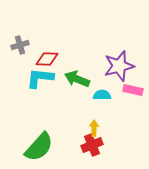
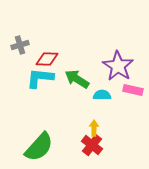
purple star: moved 1 px left; rotated 24 degrees counterclockwise
green arrow: rotated 10 degrees clockwise
red cross: rotated 30 degrees counterclockwise
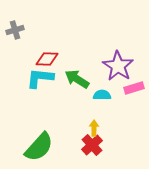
gray cross: moved 5 px left, 15 px up
pink rectangle: moved 1 px right, 2 px up; rotated 30 degrees counterclockwise
red cross: rotated 10 degrees clockwise
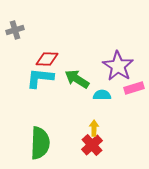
green semicircle: moved 1 px right, 4 px up; rotated 40 degrees counterclockwise
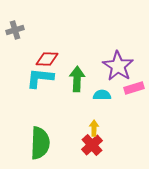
green arrow: rotated 60 degrees clockwise
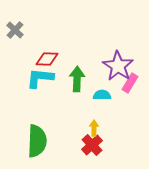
gray cross: rotated 30 degrees counterclockwise
pink rectangle: moved 4 px left, 5 px up; rotated 42 degrees counterclockwise
green semicircle: moved 3 px left, 2 px up
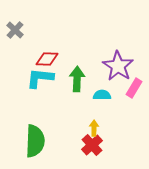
pink rectangle: moved 4 px right, 5 px down
green semicircle: moved 2 px left
